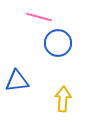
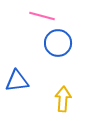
pink line: moved 3 px right, 1 px up
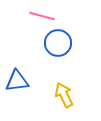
yellow arrow: moved 1 px right, 4 px up; rotated 30 degrees counterclockwise
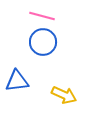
blue circle: moved 15 px left, 1 px up
yellow arrow: rotated 140 degrees clockwise
